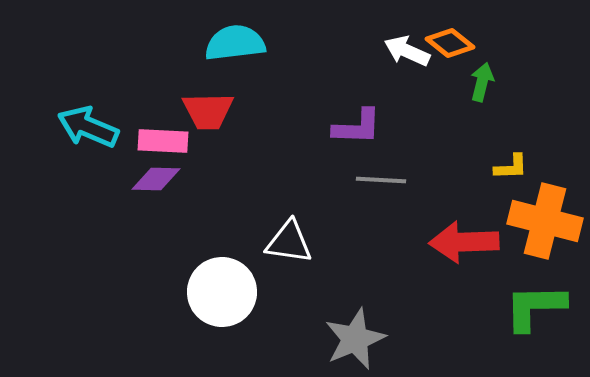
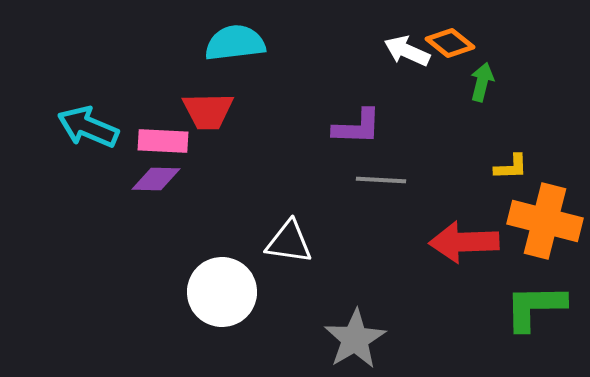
gray star: rotated 8 degrees counterclockwise
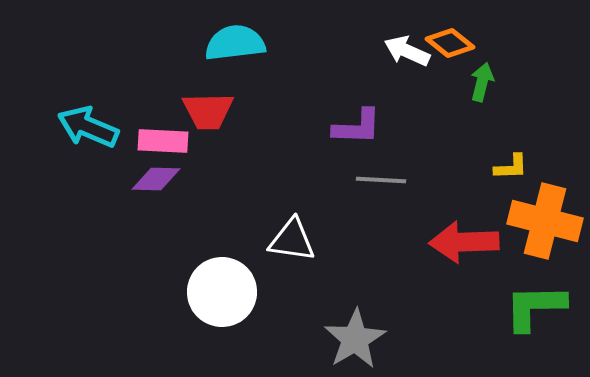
white triangle: moved 3 px right, 2 px up
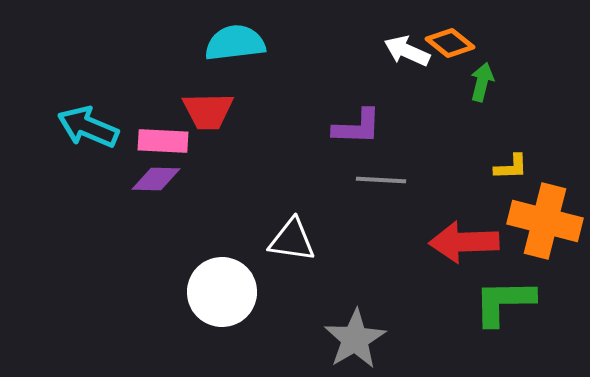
green L-shape: moved 31 px left, 5 px up
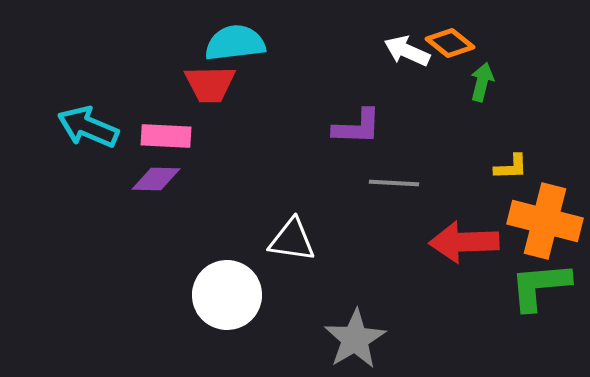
red trapezoid: moved 2 px right, 27 px up
pink rectangle: moved 3 px right, 5 px up
gray line: moved 13 px right, 3 px down
white circle: moved 5 px right, 3 px down
green L-shape: moved 36 px right, 16 px up; rotated 4 degrees counterclockwise
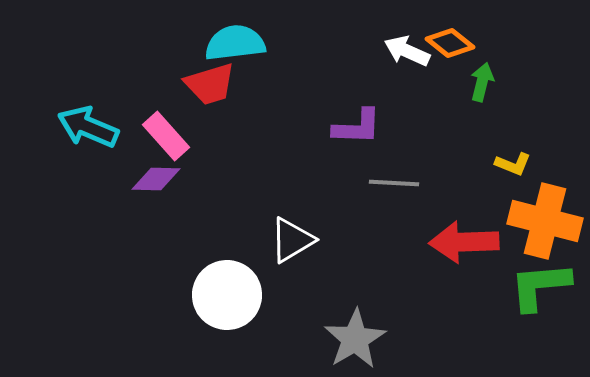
red trapezoid: rotated 16 degrees counterclockwise
pink rectangle: rotated 45 degrees clockwise
yellow L-shape: moved 2 px right, 3 px up; rotated 24 degrees clockwise
white triangle: rotated 39 degrees counterclockwise
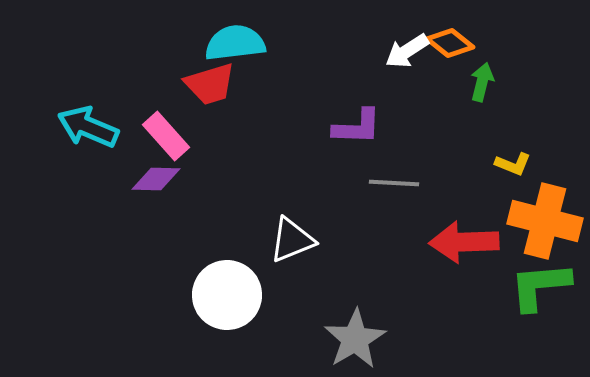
white arrow: rotated 57 degrees counterclockwise
white triangle: rotated 9 degrees clockwise
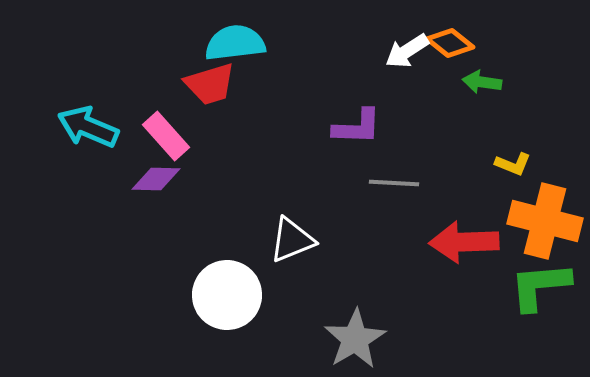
green arrow: rotated 96 degrees counterclockwise
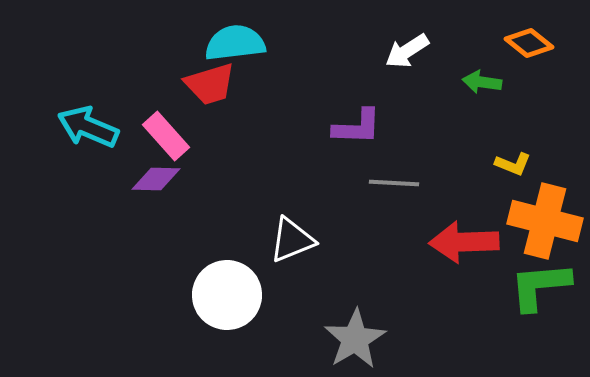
orange diamond: moved 79 px right
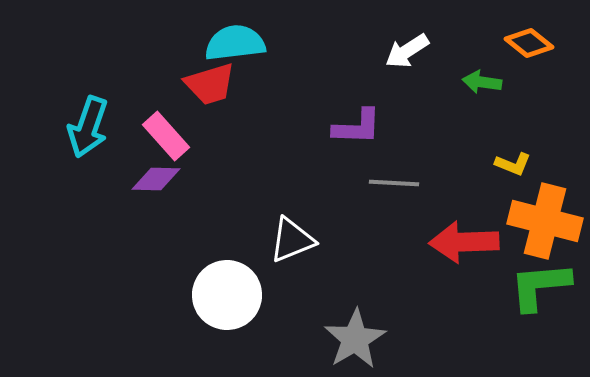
cyan arrow: rotated 94 degrees counterclockwise
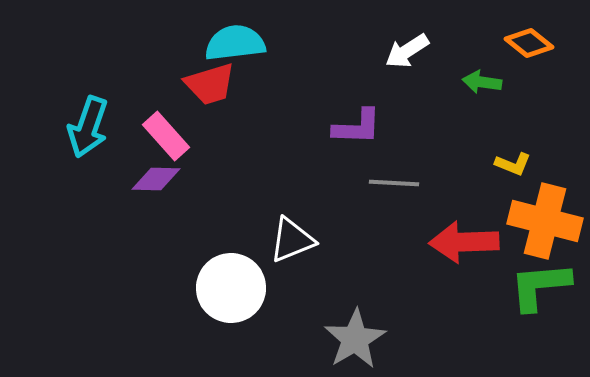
white circle: moved 4 px right, 7 px up
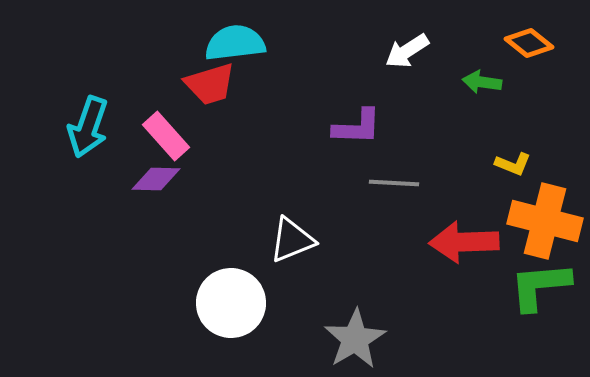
white circle: moved 15 px down
